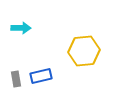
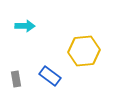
cyan arrow: moved 4 px right, 2 px up
blue rectangle: moved 9 px right; rotated 50 degrees clockwise
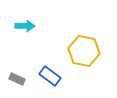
yellow hexagon: rotated 16 degrees clockwise
gray rectangle: moved 1 px right; rotated 56 degrees counterclockwise
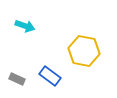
cyan arrow: rotated 18 degrees clockwise
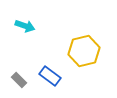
yellow hexagon: rotated 24 degrees counterclockwise
gray rectangle: moved 2 px right, 1 px down; rotated 21 degrees clockwise
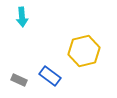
cyan arrow: moved 3 px left, 9 px up; rotated 66 degrees clockwise
gray rectangle: rotated 21 degrees counterclockwise
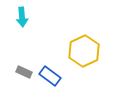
yellow hexagon: rotated 12 degrees counterclockwise
gray rectangle: moved 5 px right, 8 px up
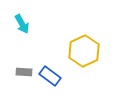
cyan arrow: moved 7 px down; rotated 24 degrees counterclockwise
gray rectangle: rotated 21 degrees counterclockwise
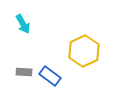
cyan arrow: moved 1 px right
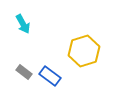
yellow hexagon: rotated 8 degrees clockwise
gray rectangle: rotated 35 degrees clockwise
